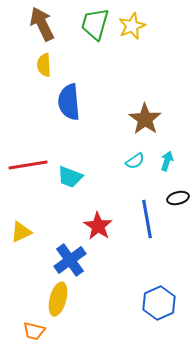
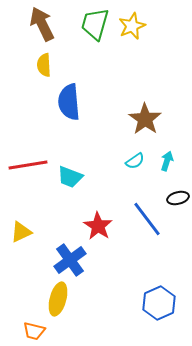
blue line: rotated 27 degrees counterclockwise
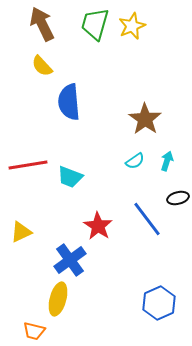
yellow semicircle: moved 2 px left, 1 px down; rotated 40 degrees counterclockwise
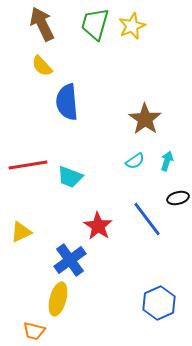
blue semicircle: moved 2 px left
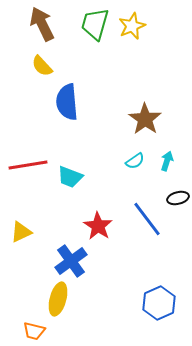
blue cross: moved 1 px right, 1 px down
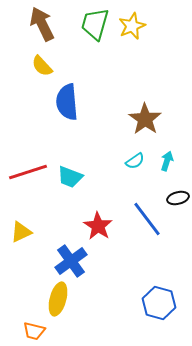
red line: moved 7 px down; rotated 9 degrees counterclockwise
blue hexagon: rotated 20 degrees counterclockwise
